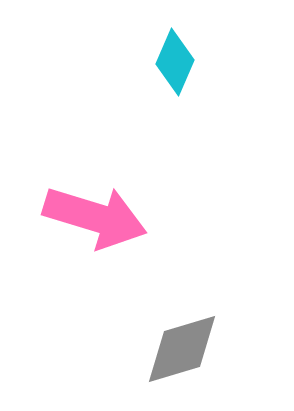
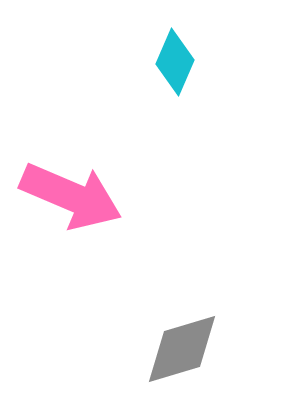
pink arrow: moved 24 px left, 21 px up; rotated 6 degrees clockwise
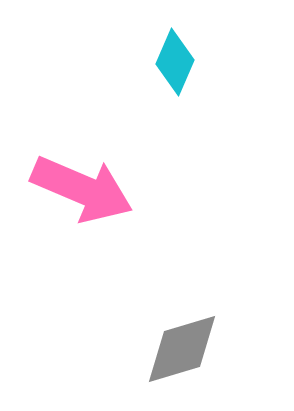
pink arrow: moved 11 px right, 7 px up
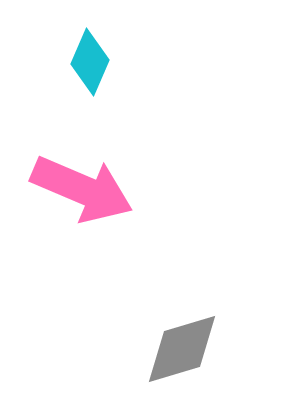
cyan diamond: moved 85 px left
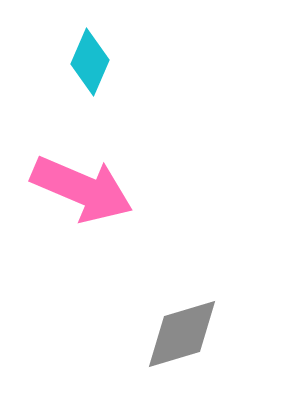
gray diamond: moved 15 px up
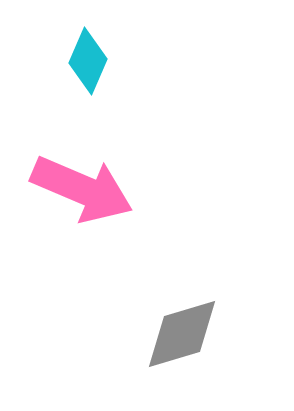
cyan diamond: moved 2 px left, 1 px up
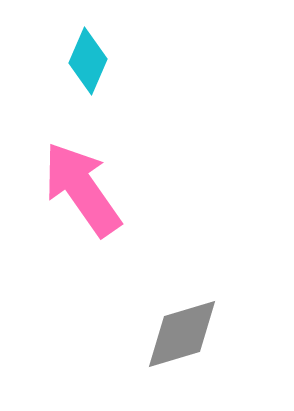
pink arrow: rotated 148 degrees counterclockwise
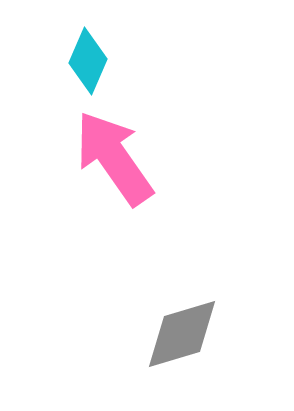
pink arrow: moved 32 px right, 31 px up
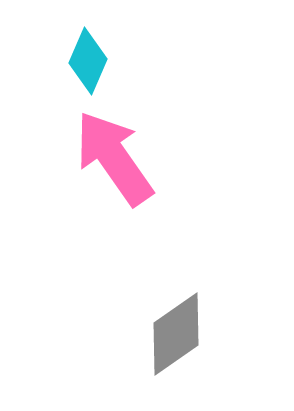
gray diamond: moved 6 px left; rotated 18 degrees counterclockwise
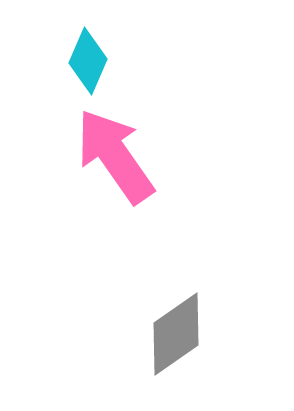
pink arrow: moved 1 px right, 2 px up
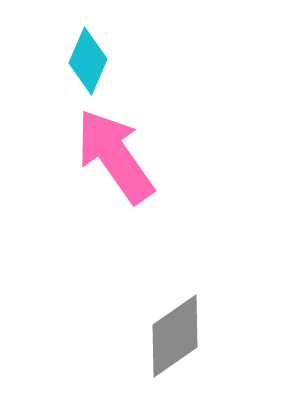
gray diamond: moved 1 px left, 2 px down
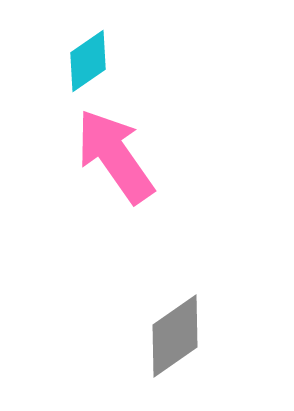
cyan diamond: rotated 32 degrees clockwise
